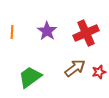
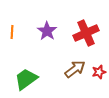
brown arrow: moved 1 px down
green trapezoid: moved 4 px left, 2 px down
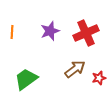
purple star: moved 3 px right; rotated 18 degrees clockwise
red star: moved 6 px down
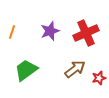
orange line: rotated 16 degrees clockwise
green trapezoid: moved 9 px up
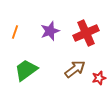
orange line: moved 3 px right
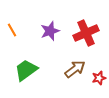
orange line: moved 3 px left, 2 px up; rotated 48 degrees counterclockwise
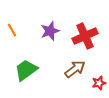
red cross: moved 1 px left, 3 px down
red star: moved 5 px down
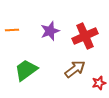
orange line: rotated 64 degrees counterclockwise
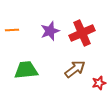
red cross: moved 3 px left, 3 px up
green trapezoid: rotated 30 degrees clockwise
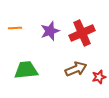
orange line: moved 3 px right, 2 px up
brown arrow: moved 1 px right; rotated 15 degrees clockwise
red star: moved 6 px up
